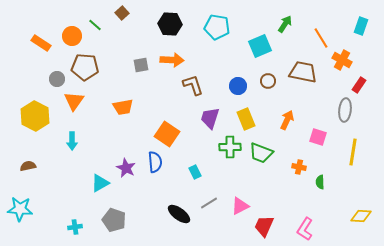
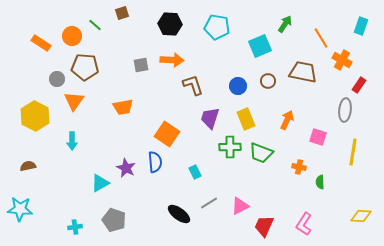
brown square at (122, 13): rotated 24 degrees clockwise
pink L-shape at (305, 229): moved 1 px left, 5 px up
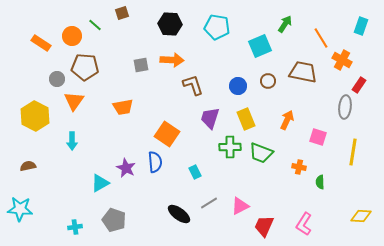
gray ellipse at (345, 110): moved 3 px up
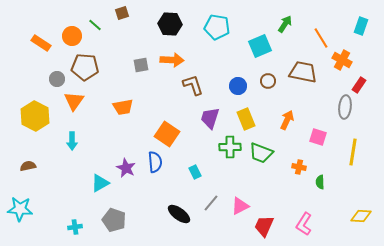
gray line at (209, 203): moved 2 px right; rotated 18 degrees counterclockwise
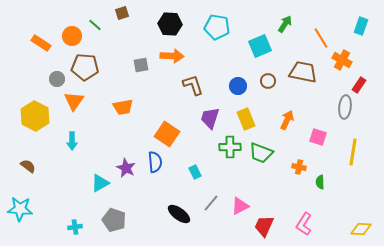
orange arrow at (172, 60): moved 4 px up
brown semicircle at (28, 166): rotated 49 degrees clockwise
yellow diamond at (361, 216): moved 13 px down
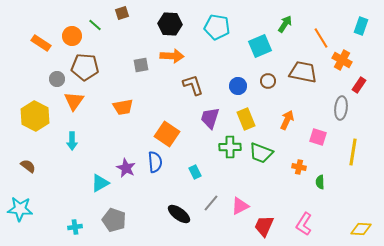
gray ellipse at (345, 107): moved 4 px left, 1 px down
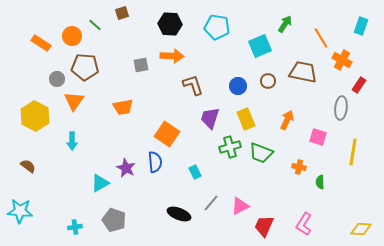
green cross at (230, 147): rotated 15 degrees counterclockwise
cyan star at (20, 209): moved 2 px down
black ellipse at (179, 214): rotated 15 degrees counterclockwise
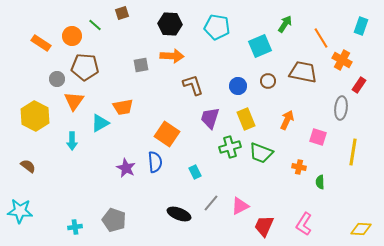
cyan triangle at (100, 183): moved 60 px up
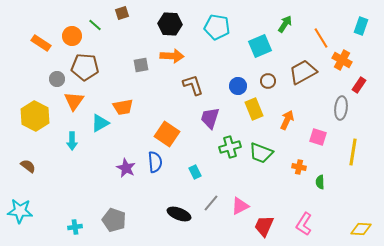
brown trapezoid at (303, 72): rotated 40 degrees counterclockwise
yellow rectangle at (246, 119): moved 8 px right, 10 px up
